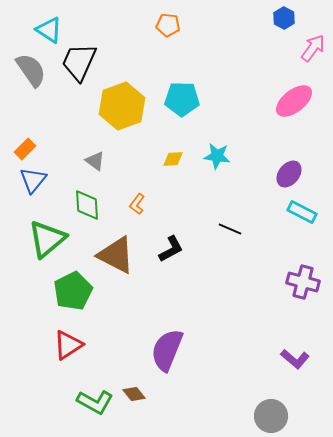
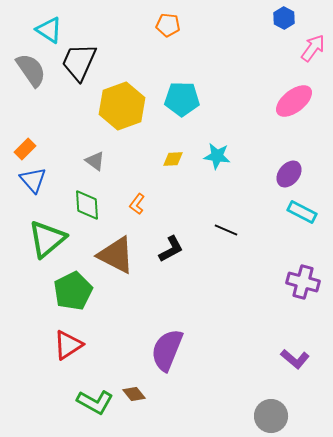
blue triangle: rotated 20 degrees counterclockwise
black line: moved 4 px left, 1 px down
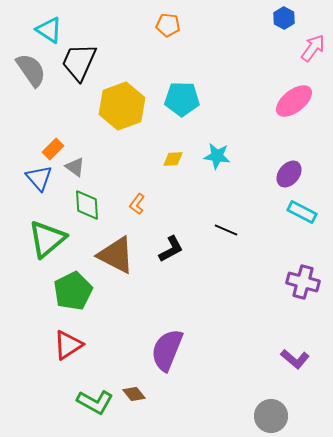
orange rectangle: moved 28 px right
gray triangle: moved 20 px left, 6 px down
blue triangle: moved 6 px right, 2 px up
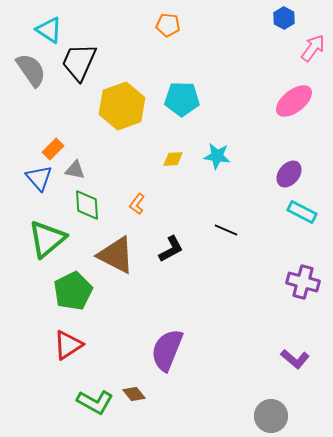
gray triangle: moved 3 px down; rotated 25 degrees counterclockwise
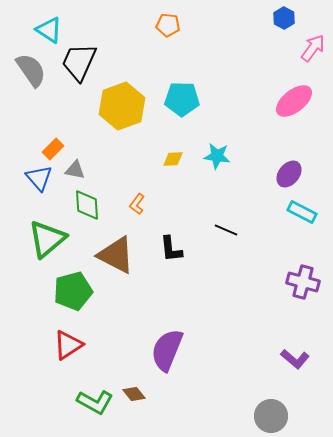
black L-shape: rotated 112 degrees clockwise
green pentagon: rotated 12 degrees clockwise
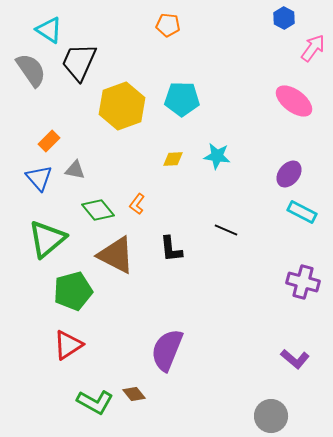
pink ellipse: rotated 75 degrees clockwise
orange rectangle: moved 4 px left, 8 px up
green diamond: moved 11 px right, 5 px down; rotated 36 degrees counterclockwise
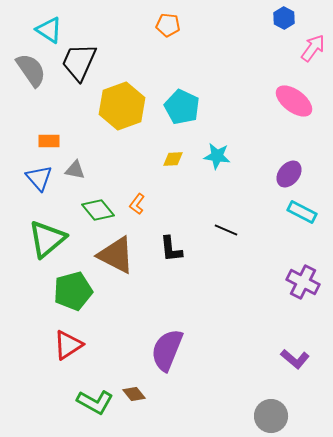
cyan pentagon: moved 8 px down; rotated 24 degrees clockwise
orange rectangle: rotated 45 degrees clockwise
purple cross: rotated 12 degrees clockwise
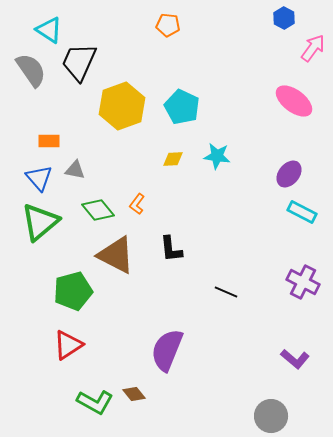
black line: moved 62 px down
green triangle: moved 7 px left, 17 px up
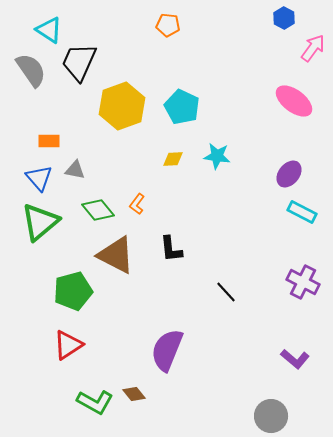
black line: rotated 25 degrees clockwise
